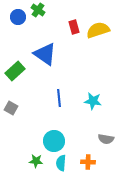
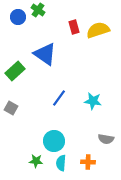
blue line: rotated 42 degrees clockwise
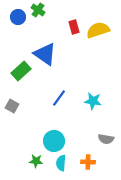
green rectangle: moved 6 px right
gray square: moved 1 px right, 2 px up
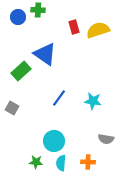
green cross: rotated 32 degrees counterclockwise
gray square: moved 2 px down
green star: moved 1 px down
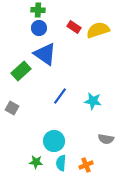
blue circle: moved 21 px right, 11 px down
red rectangle: rotated 40 degrees counterclockwise
blue line: moved 1 px right, 2 px up
orange cross: moved 2 px left, 3 px down; rotated 24 degrees counterclockwise
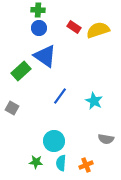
blue triangle: moved 2 px down
cyan star: moved 1 px right; rotated 18 degrees clockwise
